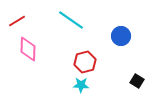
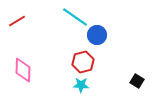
cyan line: moved 4 px right, 3 px up
blue circle: moved 24 px left, 1 px up
pink diamond: moved 5 px left, 21 px down
red hexagon: moved 2 px left
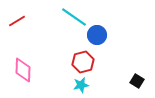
cyan line: moved 1 px left
cyan star: rotated 14 degrees counterclockwise
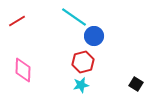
blue circle: moved 3 px left, 1 px down
black square: moved 1 px left, 3 px down
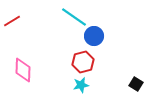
red line: moved 5 px left
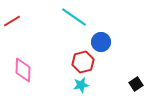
blue circle: moved 7 px right, 6 px down
black square: rotated 24 degrees clockwise
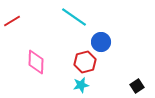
red hexagon: moved 2 px right
pink diamond: moved 13 px right, 8 px up
black square: moved 1 px right, 2 px down
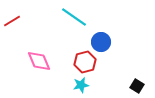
pink diamond: moved 3 px right, 1 px up; rotated 25 degrees counterclockwise
black square: rotated 24 degrees counterclockwise
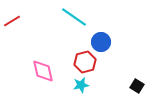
pink diamond: moved 4 px right, 10 px down; rotated 10 degrees clockwise
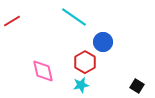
blue circle: moved 2 px right
red hexagon: rotated 15 degrees counterclockwise
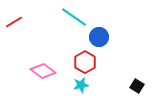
red line: moved 2 px right, 1 px down
blue circle: moved 4 px left, 5 px up
pink diamond: rotated 40 degrees counterclockwise
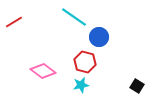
red hexagon: rotated 15 degrees counterclockwise
